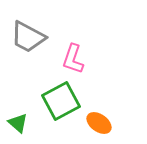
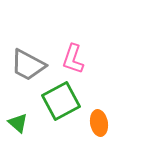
gray trapezoid: moved 28 px down
orange ellipse: rotated 45 degrees clockwise
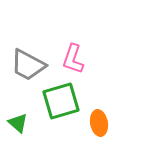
green square: rotated 12 degrees clockwise
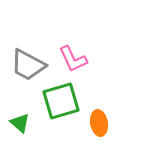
pink L-shape: rotated 44 degrees counterclockwise
green triangle: moved 2 px right
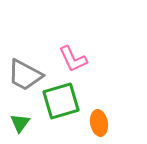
gray trapezoid: moved 3 px left, 10 px down
green triangle: rotated 25 degrees clockwise
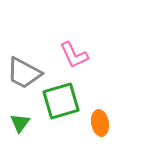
pink L-shape: moved 1 px right, 4 px up
gray trapezoid: moved 1 px left, 2 px up
orange ellipse: moved 1 px right
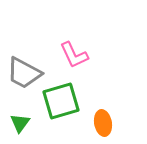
orange ellipse: moved 3 px right
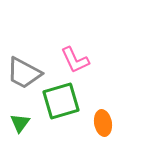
pink L-shape: moved 1 px right, 5 px down
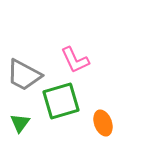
gray trapezoid: moved 2 px down
orange ellipse: rotated 10 degrees counterclockwise
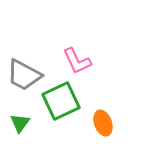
pink L-shape: moved 2 px right, 1 px down
green square: rotated 9 degrees counterclockwise
